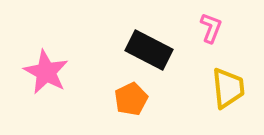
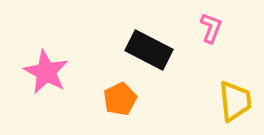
yellow trapezoid: moved 7 px right, 13 px down
orange pentagon: moved 11 px left
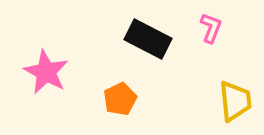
black rectangle: moved 1 px left, 11 px up
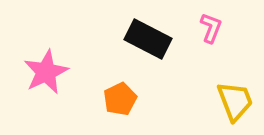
pink star: rotated 18 degrees clockwise
yellow trapezoid: rotated 15 degrees counterclockwise
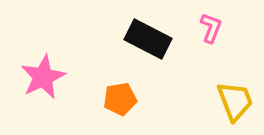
pink star: moved 3 px left, 5 px down
orange pentagon: rotated 16 degrees clockwise
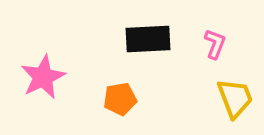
pink L-shape: moved 4 px right, 16 px down
black rectangle: rotated 30 degrees counterclockwise
yellow trapezoid: moved 3 px up
